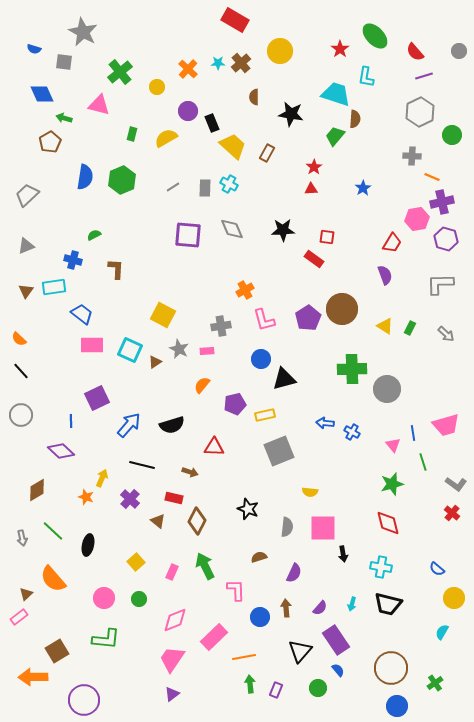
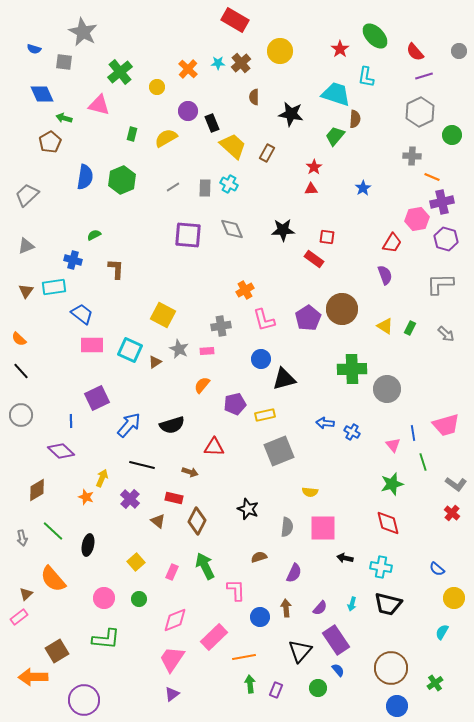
black arrow at (343, 554): moved 2 px right, 4 px down; rotated 112 degrees clockwise
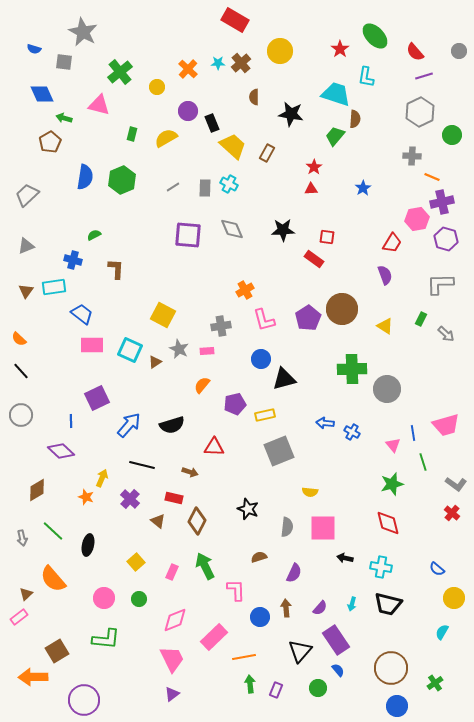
green rectangle at (410, 328): moved 11 px right, 9 px up
pink trapezoid at (172, 659): rotated 120 degrees clockwise
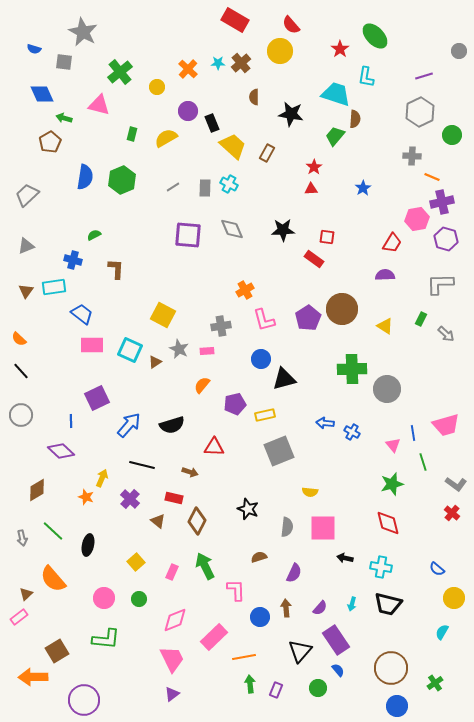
red semicircle at (415, 52): moved 124 px left, 27 px up
purple semicircle at (385, 275): rotated 72 degrees counterclockwise
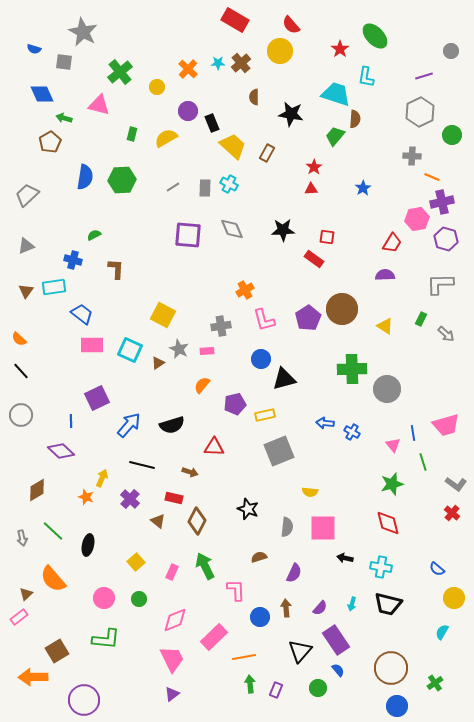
gray circle at (459, 51): moved 8 px left
green hexagon at (122, 180): rotated 20 degrees clockwise
brown triangle at (155, 362): moved 3 px right, 1 px down
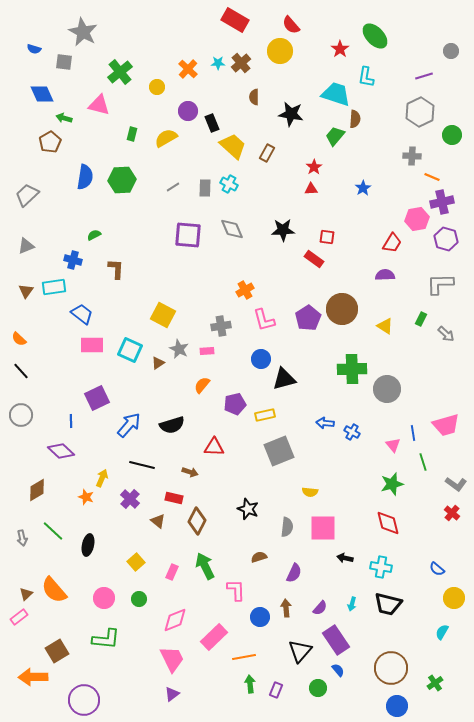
orange semicircle at (53, 579): moved 1 px right, 11 px down
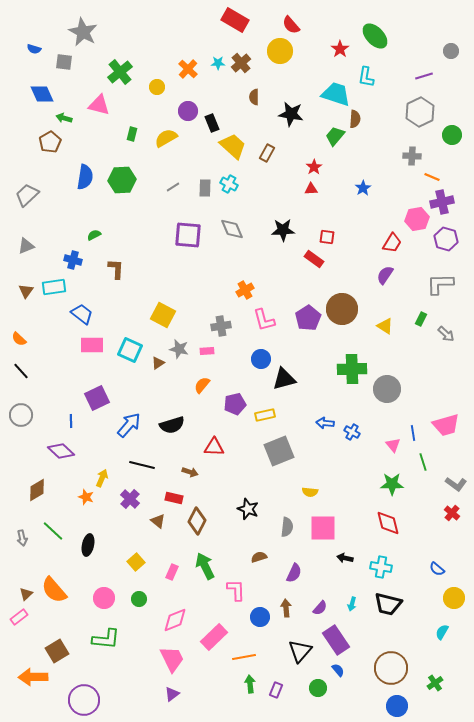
purple semicircle at (385, 275): rotated 54 degrees counterclockwise
gray star at (179, 349): rotated 12 degrees counterclockwise
green star at (392, 484): rotated 15 degrees clockwise
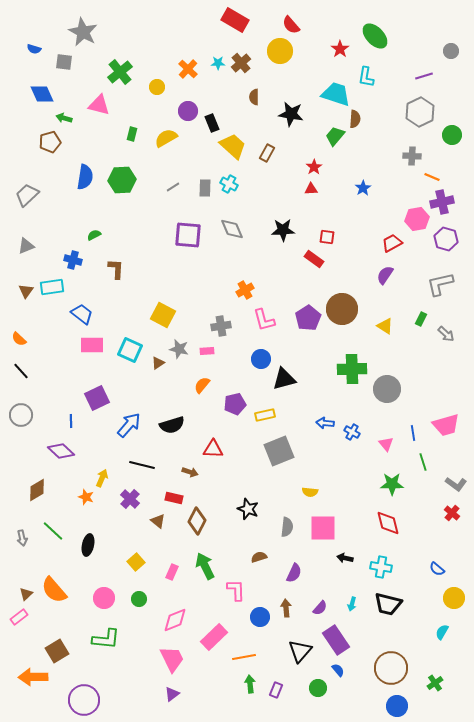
brown pentagon at (50, 142): rotated 15 degrees clockwise
red trapezoid at (392, 243): rotated 150 degrees counterclockwise
gray L-shape at (440, 284): rotated 12 degrees counterclockwise
cyan rectangle at (54, 287): moved 2 px left
pink triangle at (393, 445): moved 7 px left, 1 px up
red triangle at (214, 447): moved 1 px left, 2 px down
